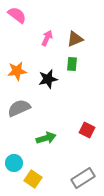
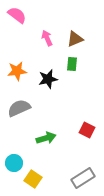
pink arrow: rotated 49 degrees counterclockwise
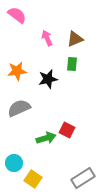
red square: moved 20 px left
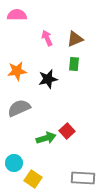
pink semicircle: rotated 36 degrees counterclockwise
green rectangle: moved 2 px right
red square: moved 1 px down; rotated 21 degrees clockwise
gray rectangle: rotated 35 degrees clockwise
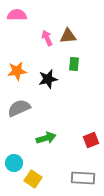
brown triangle: moved 7 px left, 3 px up; rotated 18 degrees clockwise
red square: moved 24 px right, 9 px down; rotated 21 degrees clockwise
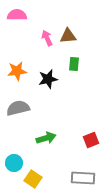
gray semicircle: moved 1 px left; rotated 10 degrees clockwise
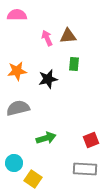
gray rectangle: moved 2 px right, 9 px up
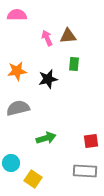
red square: moved 1 px down; rotated 14 degrees clockwise
cyan circle: moved 3 px left
gray rectangle: moved 2 px down
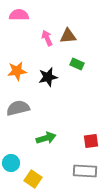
pink semicircle: moved 2 px right
green rectangle: moved 3 px right; rotated 72 degrees counterclockwise
black star: moved 2 px up
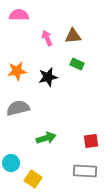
brown triangle: moved 5 px right
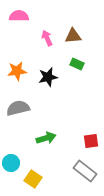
pink semicircle: moved 1 px down
gray rectangle: rotated 35 degrees clockwise
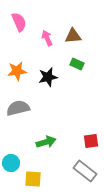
pink semicircle: moved 6 px down; rotated 66 degrees clockwise
green arrow: moved 4 px down
yellow square: rotated 30 degrees counterclockwise
